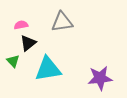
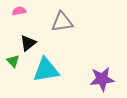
pink semicircle: moved 2 px left, 14 px up
cyan triangle: moved 2 px left, 1 px down
purple star: moved 2 px right, 1 px down
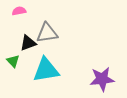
gray triangle: moved 15 px left, 11 px down
black triangle: rotated 18 degrees clockwise
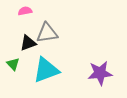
pink semicircle: moved 6 px right
green triangle: moved 3 px down
cyan triangle: rotated 12 degrees counterclockwise
purple star: moved 2 px left, 6 px up
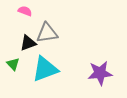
pink semicircle: rotated 32 degrees clockwise
cyan triangle: moved 1 px left, 1 px up
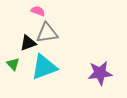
pink semicircle: moved 13 px right
cyan triangle: moved 1 px left, 2 px up
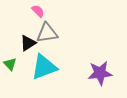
pink semicircle: rotated 24 degrees clockwise
black triangle: rotated 12 degrees counterclockwise
green triangle: moved 3 px left
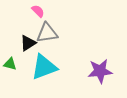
green triangle: rotated 32 degrees counterclockwise
purple star: moved 2 px up
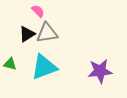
black triangle: moved 1 px left, 9 px up
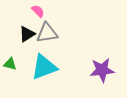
purple star: moved 2 px right, 1 px up
